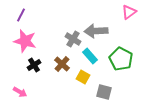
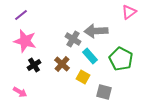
purple line: rotated 24 degrees clockwise
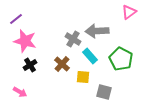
purple line: moved 5 px left, 4 px down
gray arrow: moved 1 px right
black cross: moved 4 px left
yellow square: rotated 24 degrees counterclockwise
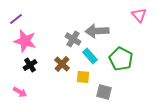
pink triangle: moved 10 px right, 3 px down; rotated 35 degrees counterclockwise
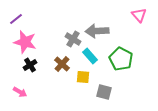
pink star: moved 1 px down
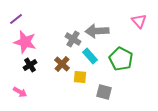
pink triangle: moved 6 px down
yellow square: moved 3 px left
